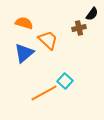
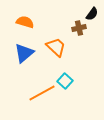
orange semicircle: moved 1 px right, 1 px up
orange trapezoid: moved 8 px right, 7 px down
orange line: moved 2 px left
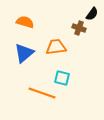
brown cross: rotated 32 degrees clockwise
orange trapezoid: rotated 50 degrees counterclockwise
cyan square: moved 3 px left, 3 px up; rotated 28 degrees counterclockwise
orange line: rotated 48 degrees clockwise
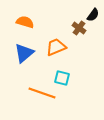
black semicircle: moved 1 px right, 1 px down
brown cross: rotated 16 degrees clockwise
orange trapezoid: rotated 15 degrees counterclockwise
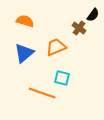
orange semicircle: moved 1 px up
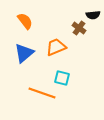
black semicircle: rotated 48 degrees clockwise
orange semicircle: rotated 36 degrees clockwise
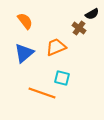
black semicircle: moved 1 px left, 1 px up; rotated 24 degrees counterclockwise
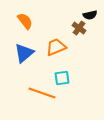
black semicircle: moved 2 px left, 1 px down; rotated 16 degrees clockwise
cyan square: rotated 21 degrees counterclockwise
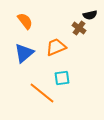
orange line: rotated 20 degrees clockwise
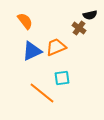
blue triangle: moved 8 px right, 2 px up; rotated 15 degrees clockwise
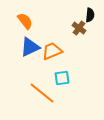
black semicircle: rotated 72 degrees counterclockwise
orange trapezoid: moved 4 px left, 4 px down
blue triangle: moved 2 px left, 4 px up
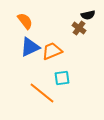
black semicircle: moved 2 px left; rotated 72 degrees clockwise
